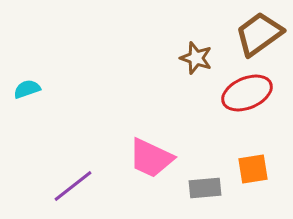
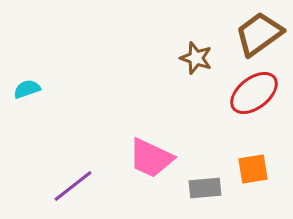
red ellipse: moved 7 px right; rotated 15 degrees counterclockwise
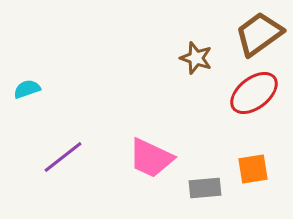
purple line: moved 10 px left, 29 px up
